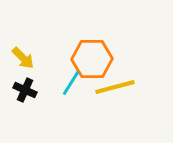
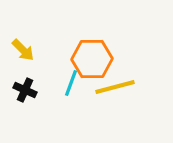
yellow arrow: moved 8 px up
cyan line: rotated 12 degrees counterclockwise
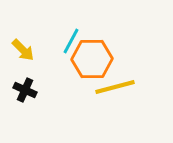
cyan line: moved 42 px up; rotated 8 degrees clockwise
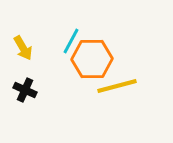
yellow arrow: moved 2 px up; rotated 15 degrees clockwise
yellow line: moved 2 px right, 1 px up
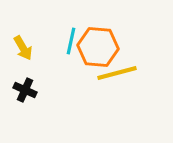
cyan line: rotated 16 degrees counterclockwise
orange hexagon: moved 6 px right, 12 px up; rotated 6 degrees clockwise
yellow line: moved 13 px up
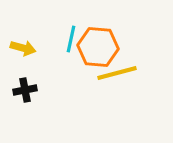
cyan line: moved 2 px up
yellow arrow: rotated 45 degrees counterclockwise
black cross: rotated 35 degrees counterclockwise
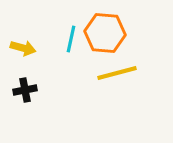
orange hexagon: moved 7 px right, 14 px up
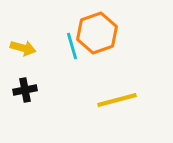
orange hexagon: moved 8 px left; rotated 24 degrees counterclockwise
cyan line: moved 1 px right, 7 px down; rotated 28 degrees counterclockwise
yellow line: moved 27 px down
